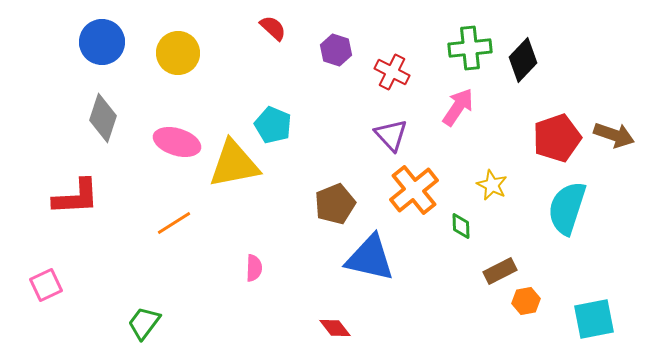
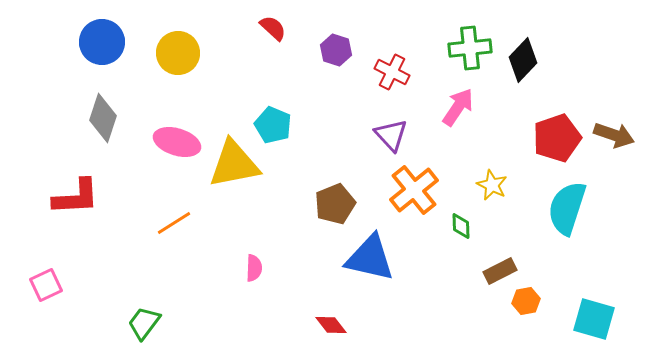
cyan square: rotated 27 degrees clockwise
red diamond: moved 4 px left, 3 px up
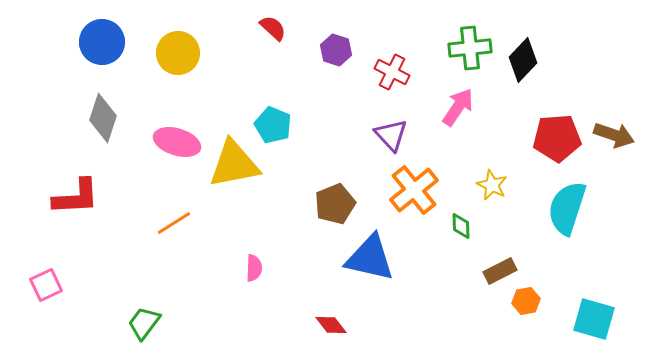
red pentagon: rotated 15 degrees clockwise
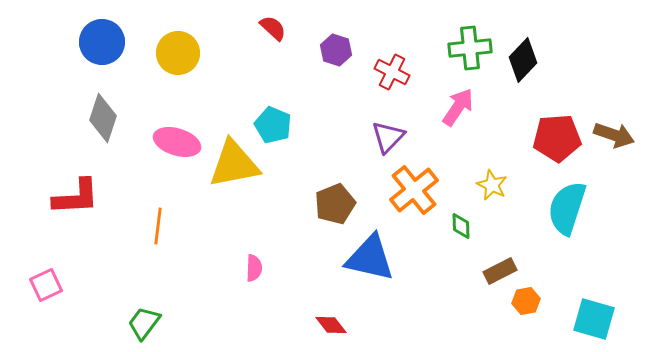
purple triangle: moved 3 px left, 2 px down; rotated 27 degrees clockwise
orange line: moved 16 px left, 3 px down; rotated 51 degrees counterclockwise
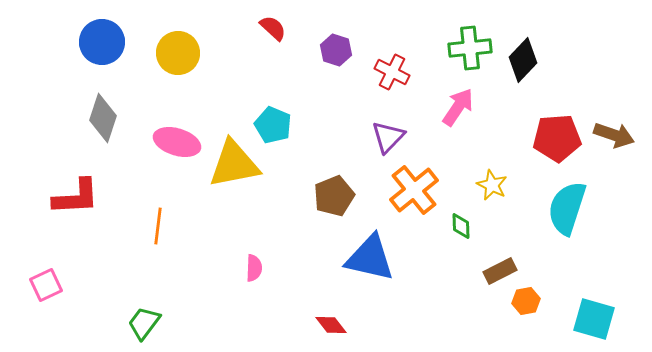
brown pentagon: moved 1 px left, 8 px up
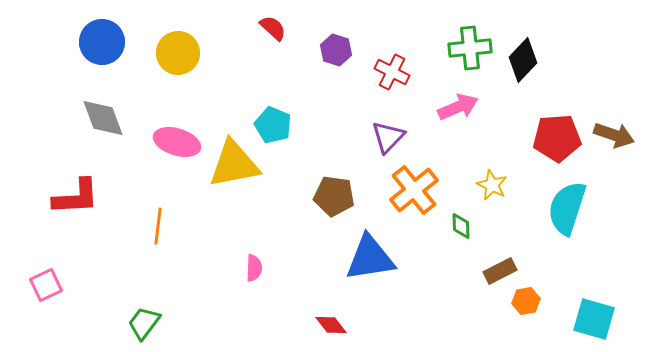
pink arrow: rotated 33 degrees clockwise
gray diamond: rotated 39 degrees counterclockwise
brown pentagon: rotated 30 degrees clockwise
blue triangle: rotated 22 degrees counterclockwise
